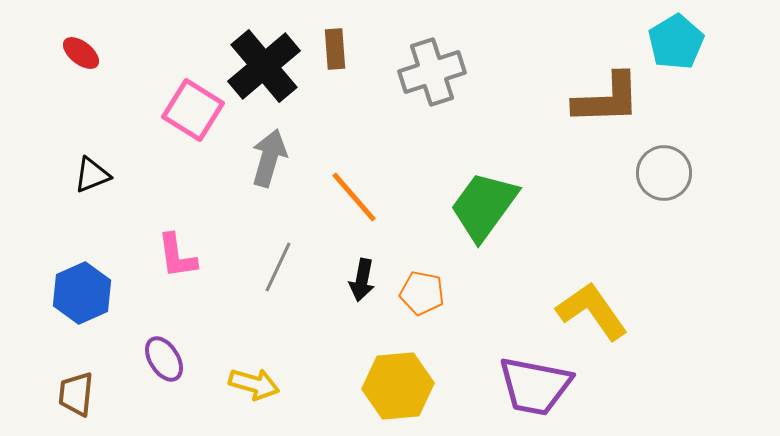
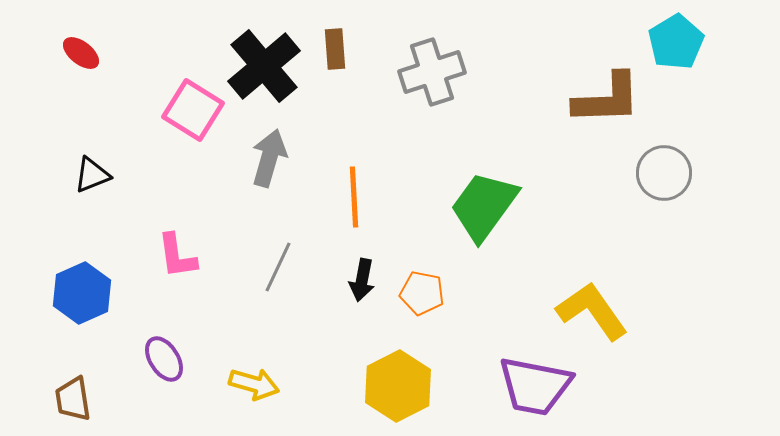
orange line: rotated 38 degrees clockwise
yellow hexagon: rotated 22 degrees counterclockwise
brown trapezoid: moved 3 px left, 5 px down; rotated 15 degrees counterclockwise
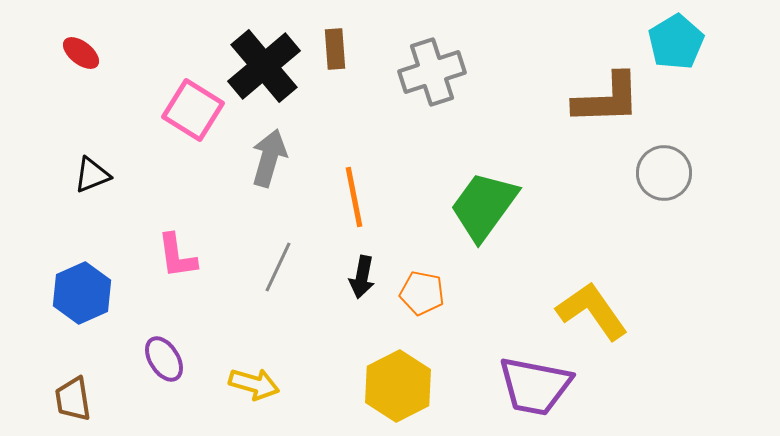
orange line: rotated 8 degrees counterclockwise
black arrow: moved 3 px up
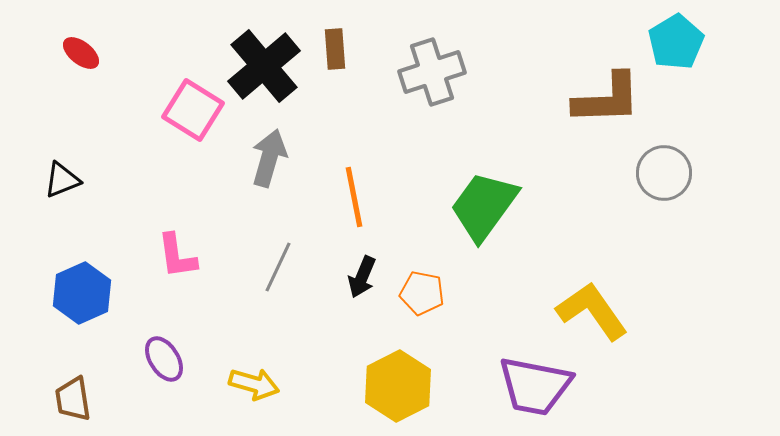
black triangle: moved 30 px left, 5 px down
black arrow: rotated 12 degrees clockwise
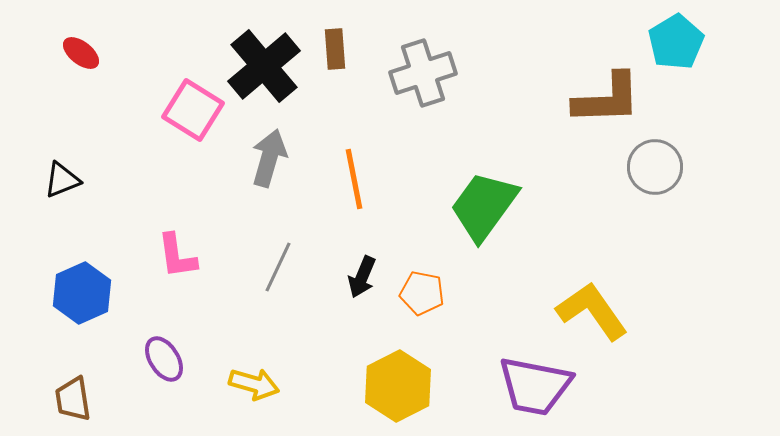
gray cross: moved 9 px left, 1 px down
gray circle: moved 9 px left, 6 px up
orange line: moved 18 px up
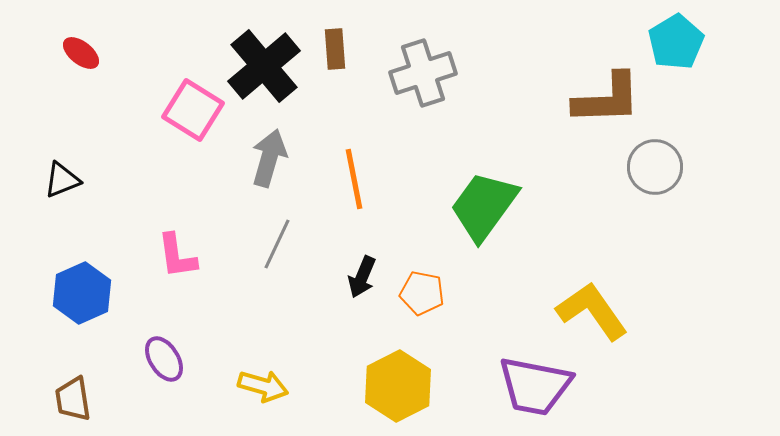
gray line: moved 1 px left, 23 px up
yellow arrow: moved 9 px right, 2 px down
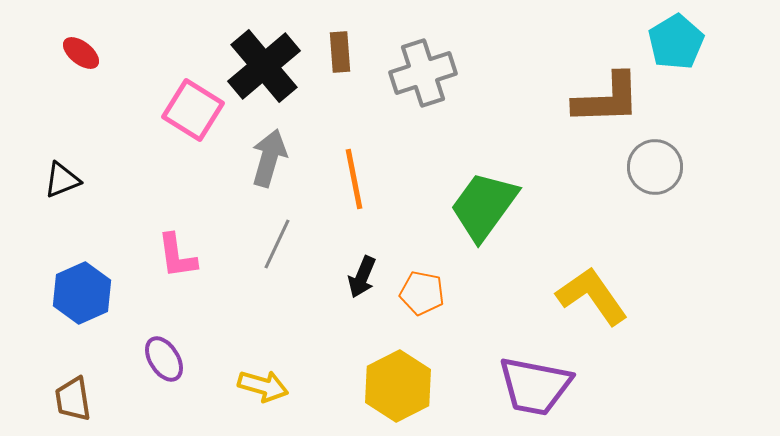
brown rectangle: moved 5 px right, 3 px down
yellow L-shape: moved 15 px up
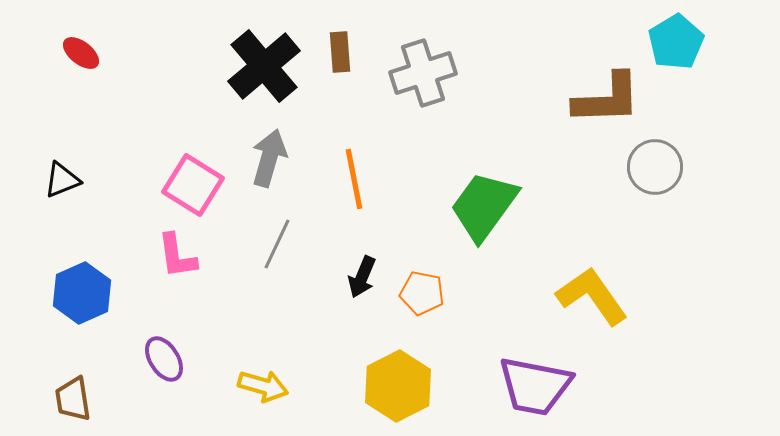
pink square: moved 75 px down
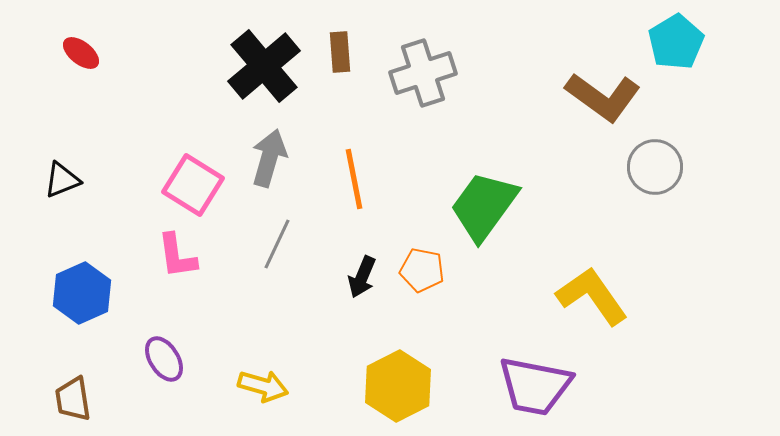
brown L-shape: moved 4 px left, 2 px up; rotated 38 degrees clockwise
orange pentagon: moved 23 px up
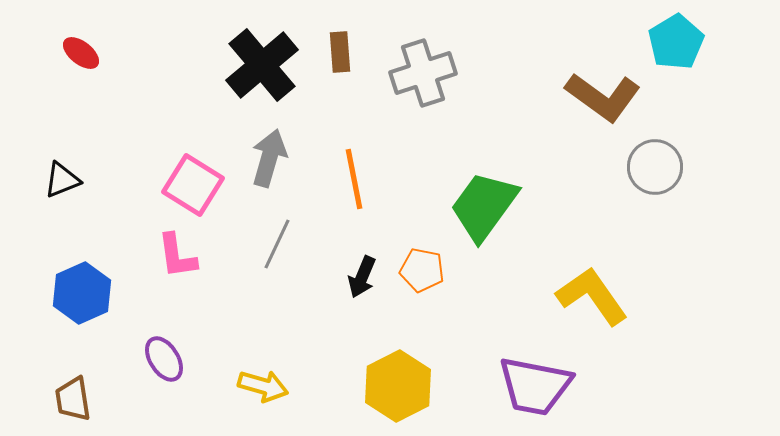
black cross: moved 2 px left, 1 px up
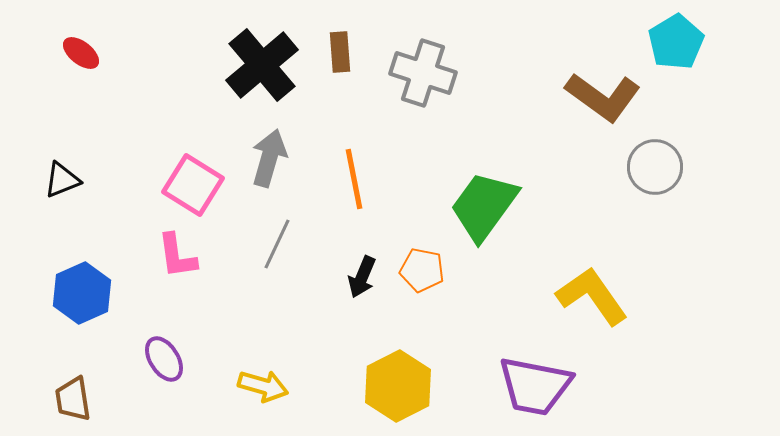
gray cross: rotated 36 degrees clockwise
